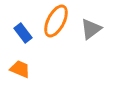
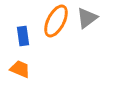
gray triangle: moved 4 px left, 11 px up
blue rectangle: moved 3 px down; rotated 30 degrees clockwise
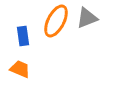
gray triangle: rotated 15 degrees clockwise
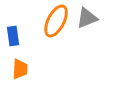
blue rectangle: moved 10 px left
orange trapezoid: rotated 70 degrees clockwise
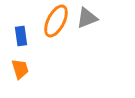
blue rectangle: moved 8 px right
orange trapezoid: rotated 20 degrees counterclockwise
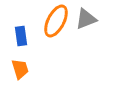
gray triangle: moved 1 px left, 1 px down
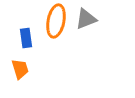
orange ellipse: rotated 16 degrees counterclockwise
blue rectangle: moved 5 px right, 2 px down
